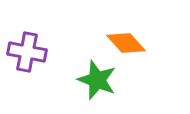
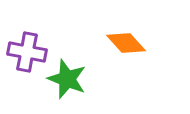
green star: moved 30 px left, 1 px up
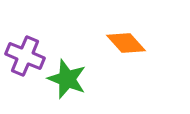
purple cross: moved 2 px left, 4 px down; rotated 12 degrees clockwise
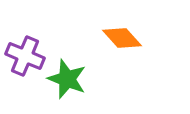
orange diamond: moved 4 px left, 5 px up
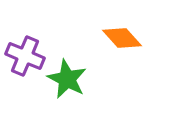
green star: rotated 6 degrees clockwise
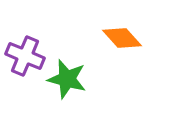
green star: rotated 12 degrees counterclockwise
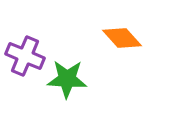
green star: rotated 12 degrees counterclockwise
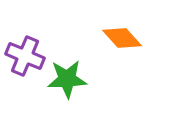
green star: rotated 6 degrees counterclockwise
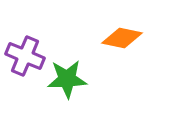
orange diamond: rotated 36 degrees counterclockwise
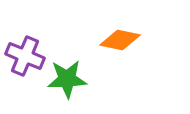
orange diamond: moved 2 px left, 2 px down
